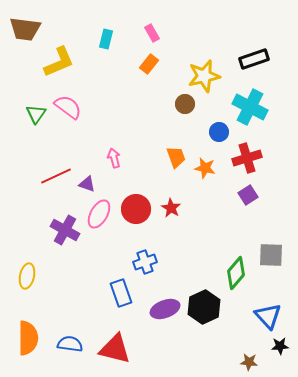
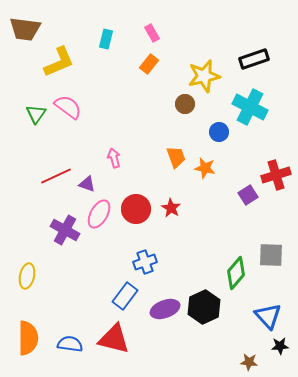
red cross: moved 29 px right, 17 px down
blue rectangle: moved 4 px right, 3 px down; rotated 56 degrees clockwise
red triangle: moved 1 px left, 10 px up
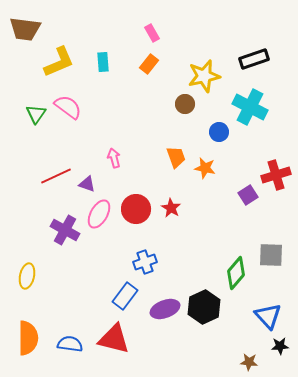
cyan rectangle: moved 3 px left, 23 px down; rotated 18 degrees counterclockwise
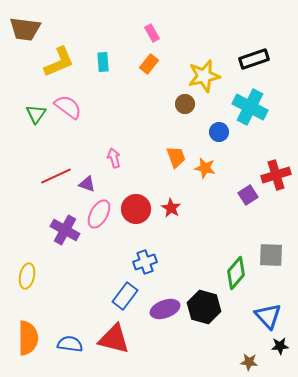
black hexagon: rotated 20 degrees counterclockwise
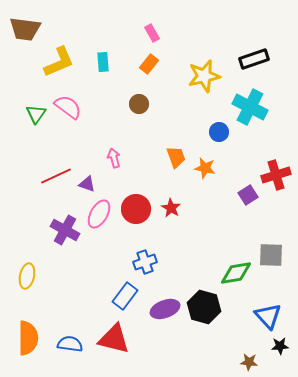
brown circle: moved 46 px left
green diamond: rotated 40 degrees clockwise
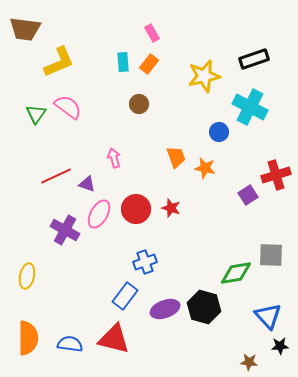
cyan rectangle: moved 20 px right
red star: rotated 12 degrees counterclockwise
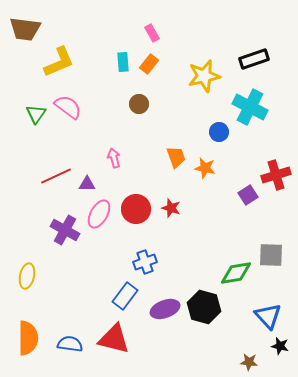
purple triangle: rotated 18 degrees counterclockwise
black star: rotated 18 degrees clockwise
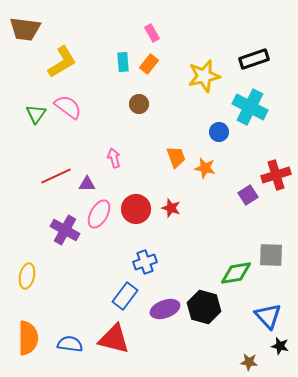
yellow L-shape: moved 3 px right; rotated 8 degrees counterclockwise
